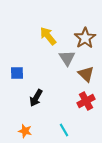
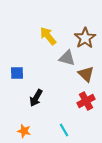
gray triangle: rotated 42 degrees counterclockwise
orange star: moved 1 px left
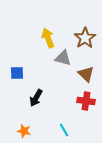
yellow arrow: moved 2 px down; rotated 18 degrees clockwise
gray triangle: moved 4 px left
red cross: rotated 36 degrees clockwise
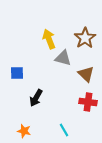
yellow arrow: moved 1 px right, 1 px down
red cross: moved 2 px right, 1 px down
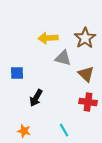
yellow arrow: moved 1 px left, 1 px up; rotated 72 degrees counterclockwise
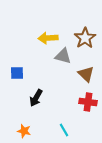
gray triangle: moved 2 px up
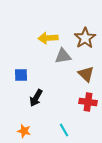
gray triangle: rotated 24 degrees counterclockwise
blue square: moved 4 px right, 2 px down
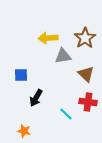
cyan line: moved 2 px right, 16 px up; rotated 16 degrees counterclockwise
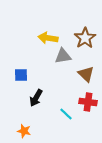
yellow arrow: rotated 12 degrees clockwise
